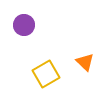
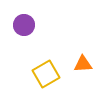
orange triangle: moved 2 px left, 2 px down; rotated 48 degrees counterclockwise
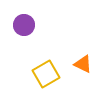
orange triangle: rotated 30 degrees clockwise
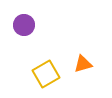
orange triangle: rotated 42 degrees counterclockwise
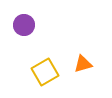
yellow square: moved 1 px left, 2 px up
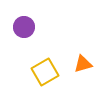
purple circle: moved 2 px down
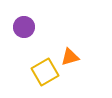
orange triangle: moved 13 px left, 7 px up
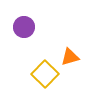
yellow square: moved 2 px down; rotated 16 degrees counterclockwise
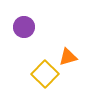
orange triangle: moved 2 px left
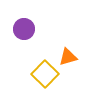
purple circle: moved 2 px down
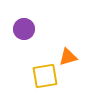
yellow square: moved 2 px down; rotated 36 degrees clockwise
